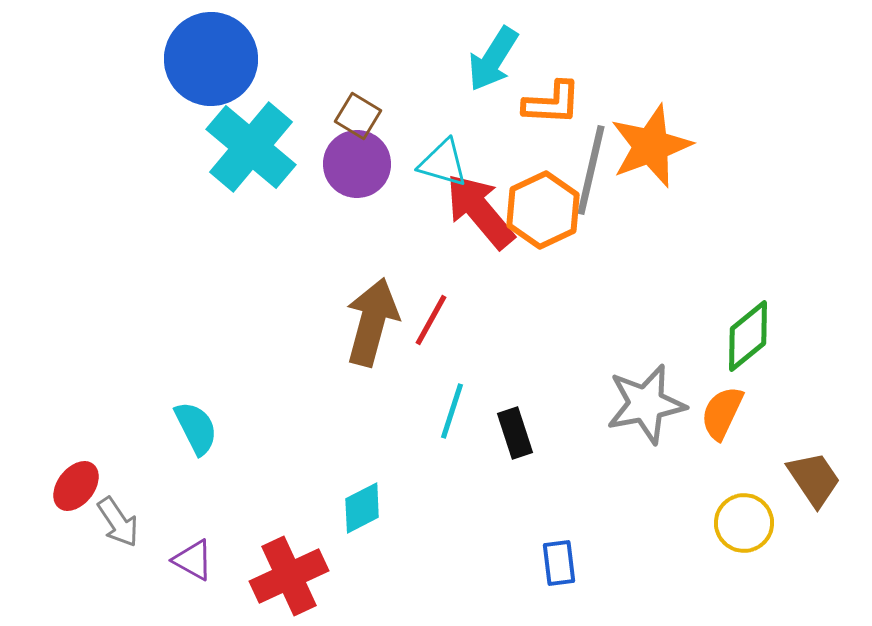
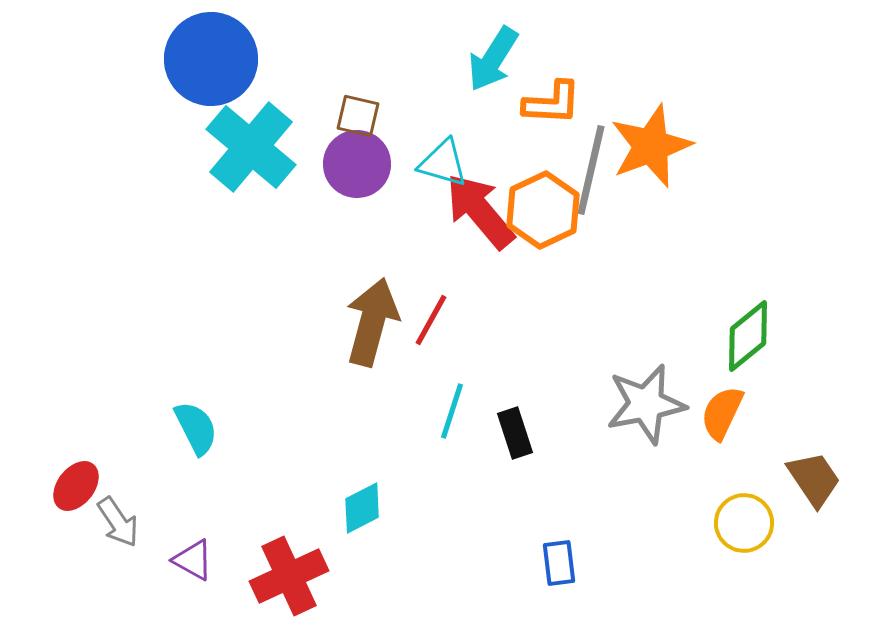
brown square: rotated 18 degrees counterclockwise
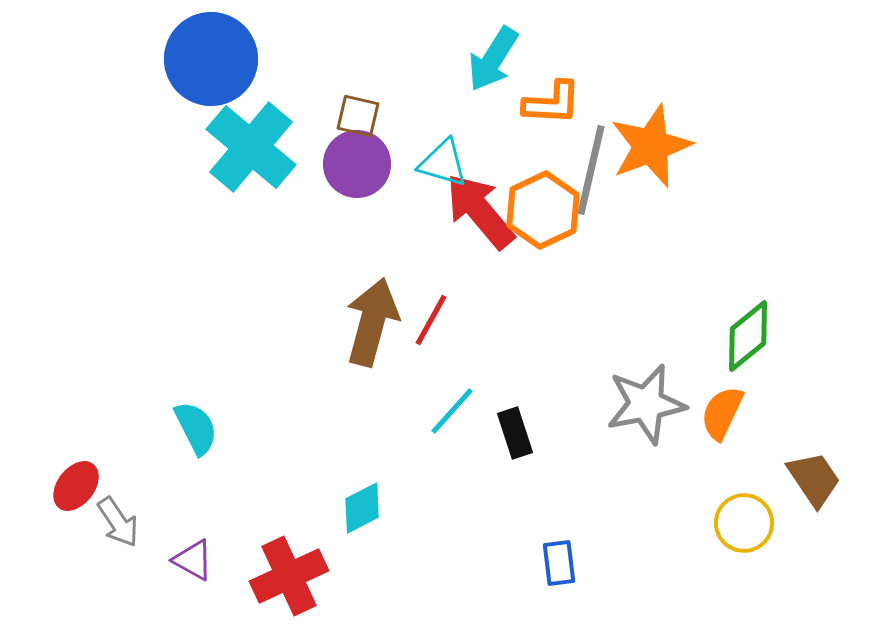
cyan line: rotated 24 degrees clockwise
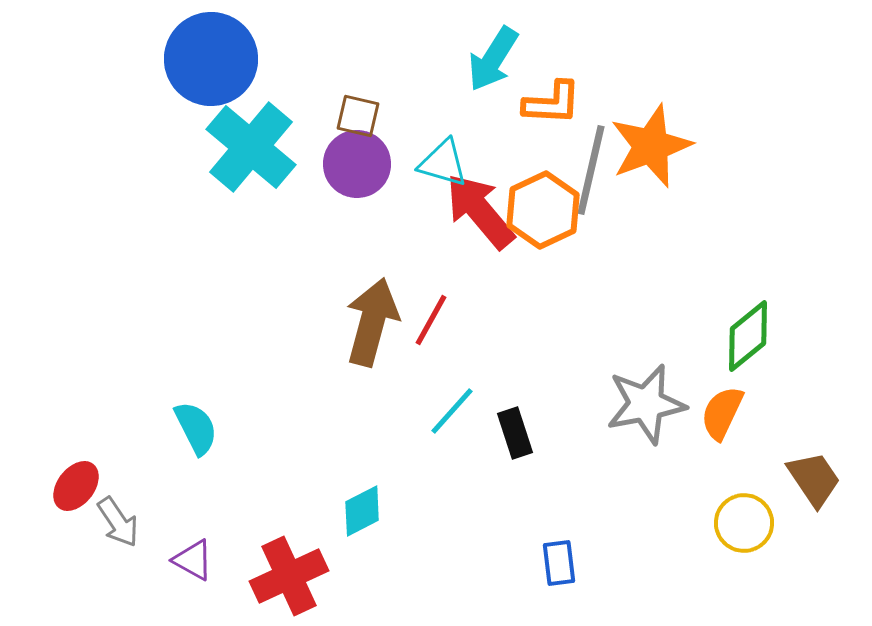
cyan diamond: moved 3 px down
